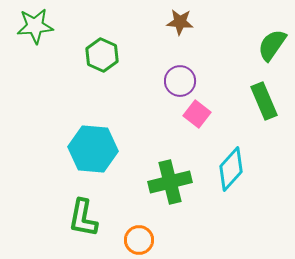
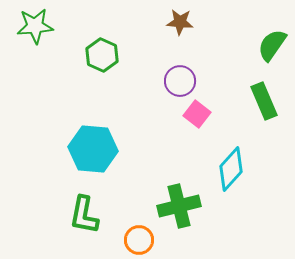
green cross: moved 9 px right, 24 px down
green L-shape: moved 1 px right, 3 px up
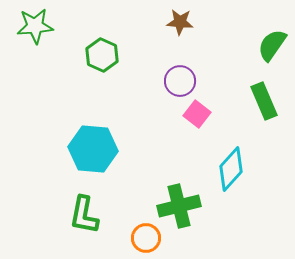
orange circle: moved 7 px right, 2 px up
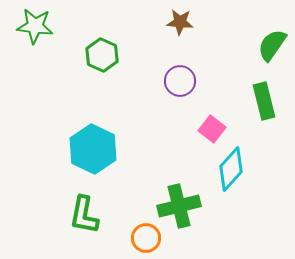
green star: rotated 12 degrees clockwise
green rectangle: rotated 9 degrees clockwise
pink square: moved 15 px right, 15 px down
cyan hexagon: rotated 21 degrees clockwise
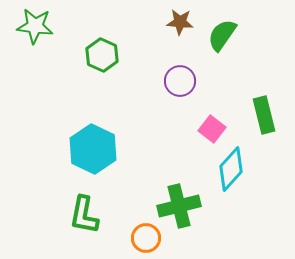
green semicircle: moved 50 px left, 10 px up
green rectangle: moved 14 px down
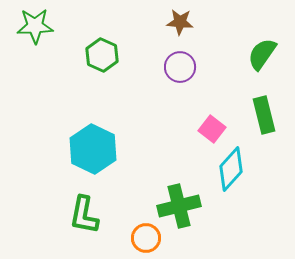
green star: rotated 9 degrees counterclockwise
green semicircle: moved 40 px right, 19 px down
purple circle: moved 14 px up
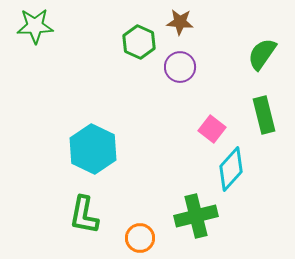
green hexagon: moved 37 px right, 13 px up
green cross: moved 17 px right, 10 px down
orange circle: moved 6 px left
